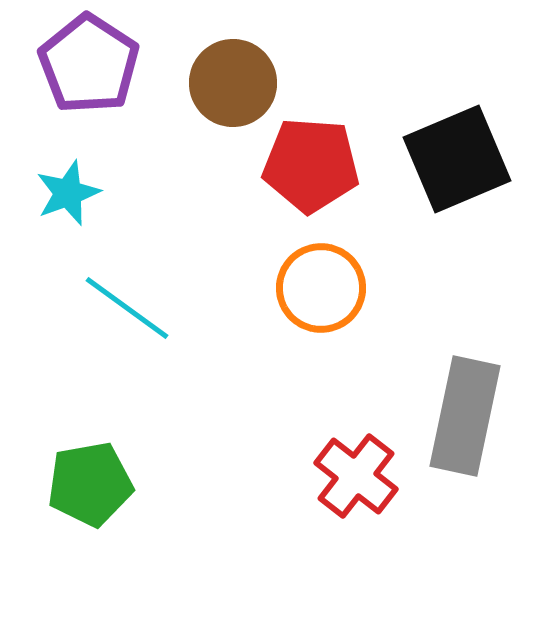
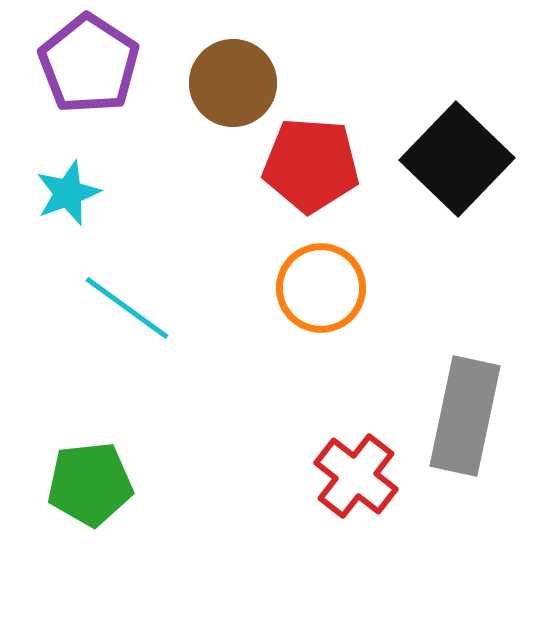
black square: rotated 23 degrees counterclockwise
green pentagon: rotated 4 degrees clockwise
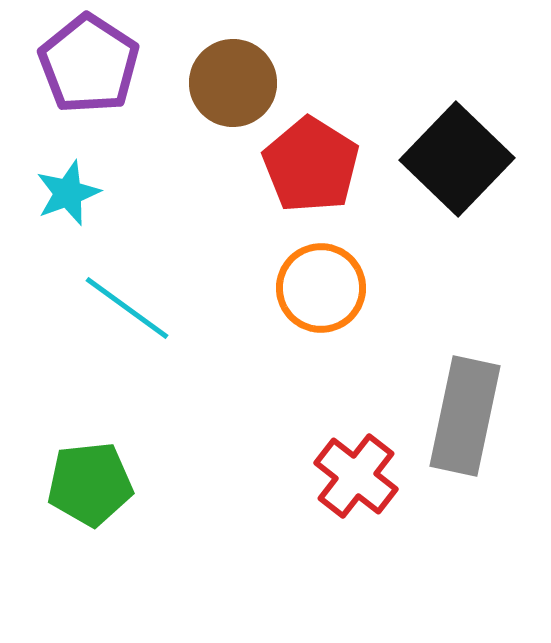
red pentagon: rotated 28 degrees clockwise
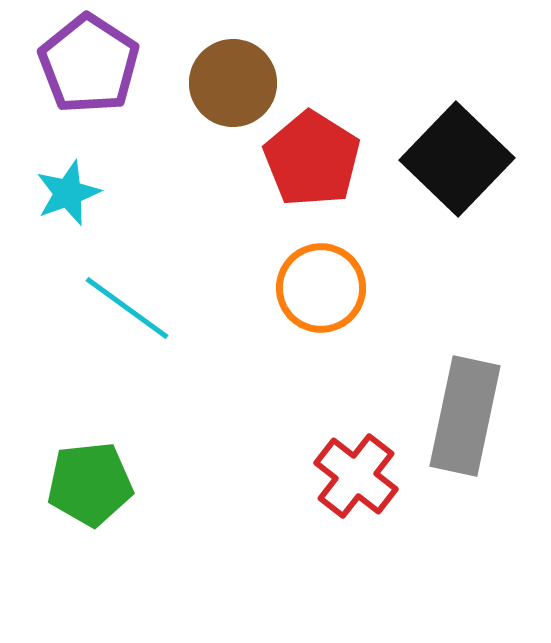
red pentagon: moved 1 px right, 6 px up
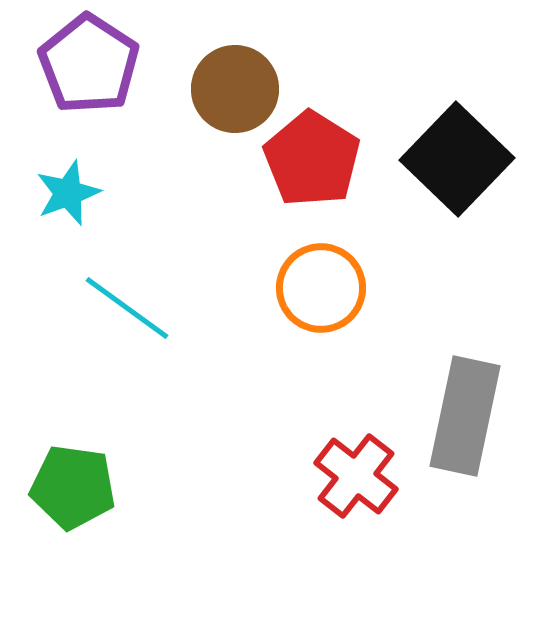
brown circle: moved 2 px right, 6 px down
green pentagon: moved 17 px left, 3 px down; rotated 14 degrees clockwise
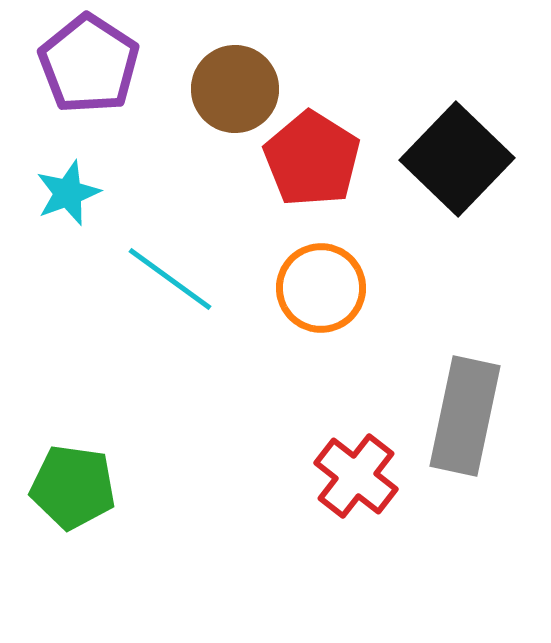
cyan line: moved 43 px right, 29 px up
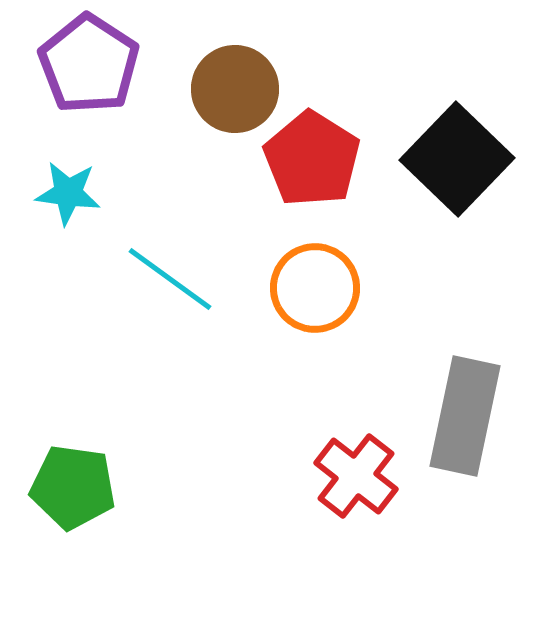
cyan star: rotated 28 degrees clockwise
orange circle: moved 6 px left
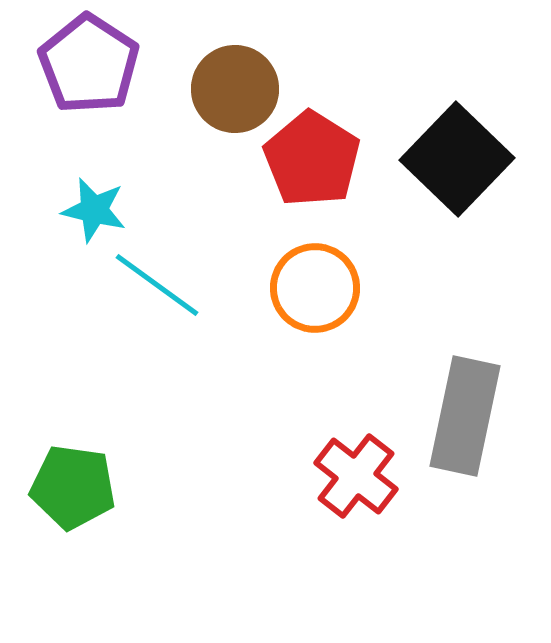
cyan star: moved 26 px right, 17 px down; rotated 6 degrees clockwise
cyan line: moved 13 px left, 6 px down
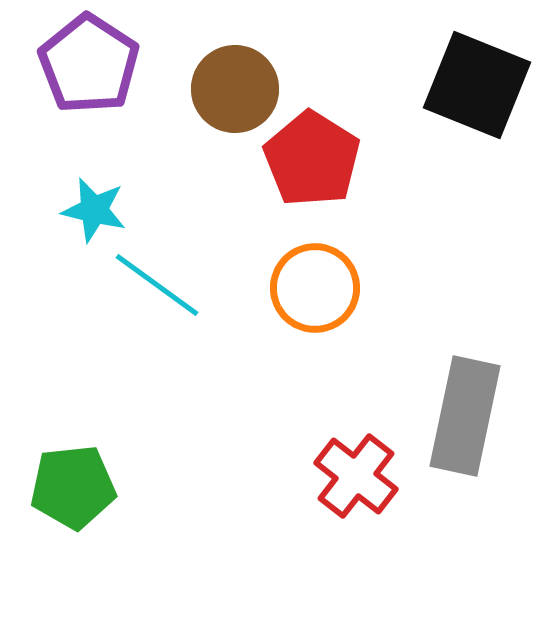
black square: moved 20 px right, 74 px up; rotated 22 degrees counterclockwise
green pentagon: rotated 14 degrees counterclockwise
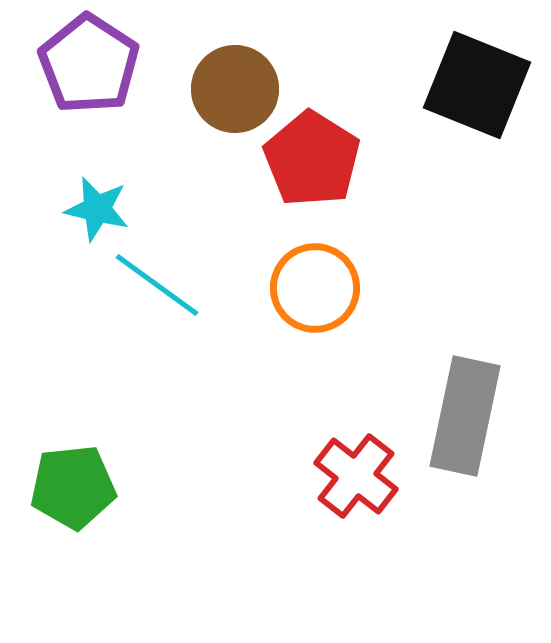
cyan star: moved 3 px right, 1 px up
